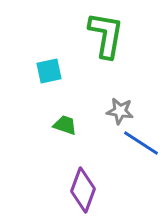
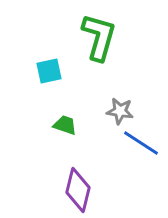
green L-shape: moved 7 px left, 2 px down; rotated 6 degrees clockwise
purple diamond: moved 5 px left; rotated 6 degrees counterclockwise
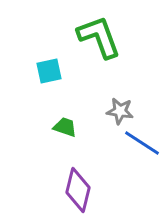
green L-shape: rotated 36 degrees counterclockwise
green trapezoid: moved 2 px down
blue line: moved 1 px right
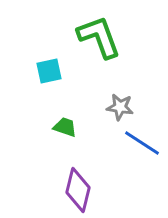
gray star: moved 4 px up
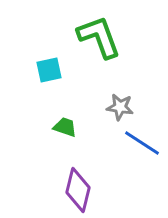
cyan square: moved 1 px up
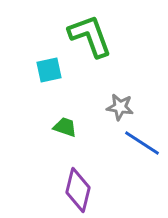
green L-shape: moved 9 px left, 1 px up
